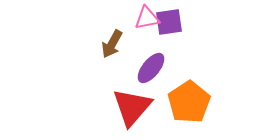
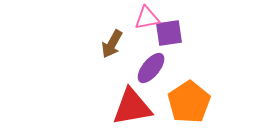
purple square: moved 11 px down
red triangle: rotated 39 degrees clockwise
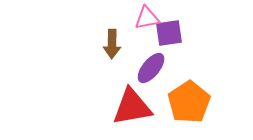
brown arrow: rotated 28 degrees counterclockwise
